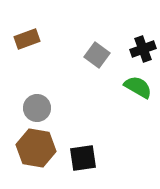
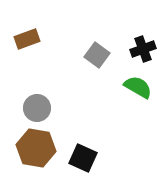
black square: rotated 32 degrees clockwise
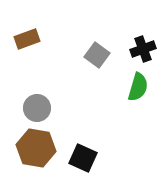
green semicircle: rotated 76 degrees clockwise
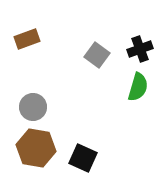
black cross: moved 3 px left
gray circle: moved 4 px left, 1 px up
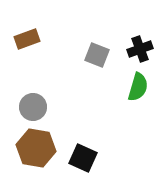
gray square: rotated 15 degrees counterclockwise
